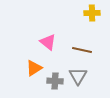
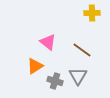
brown line: rotated 24 degrees clockwise
orange triangle: moved 1 px right, 2 px up
gray cross: rotated 14 degrees clockwise
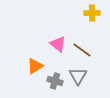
pink triangle: moved 10 px right, 2 px down
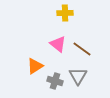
yellow cross: moved 27 px left
brown line: moved 1 px up
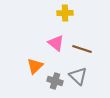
pink triangle: moved 2 px left, 1 px up
brown line: rotated 18 degrees counterclockwise
orange triangle: rotated 12 degrees counterclockwise
gray triangle: rotated 18 degrees counterclockwise
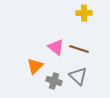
yellow cross: moved 19 px right
pink triangle: moved 4 px down
brown line: moved 3 px left
gray cross: moved 1 px left
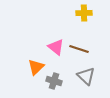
orange triangle: moved 1 px right, 1 px down
gray triangle: moved 8 px right
